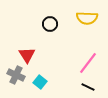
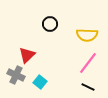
yellow semicircle: moved 17 px down
red triangle: rotated 18 degrees clockwise
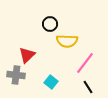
yellow semicircle: moved 20 px left, 6 px down
pink line: moved 3 px left
gray cross: rotated 18 degrees counterclockwise
cyan square: moved 11 px right
black line: rotated 32 degrees clockwise
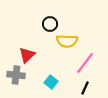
black line: moved 3 px left, 1 px down; rotated 56 degrees clockwise
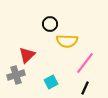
gray cross: rotated 24 degrees counterclockwise
cyan square: rotated 24 degrees clockwise
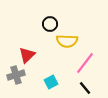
black line: rotated 64 degrees counterclockwise
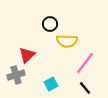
cyan square: moved 2 px down
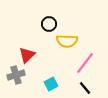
black circle: moved 1 px left
